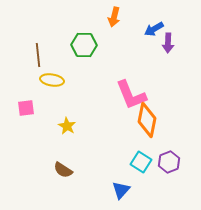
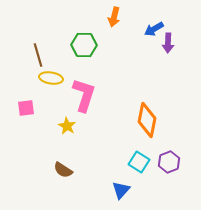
brown line: rotated 10 degrees counterclockwise
yellow ellipse: moved 1 px left, 2 px up
pink L-shape: moved 47 px left; rotated 140 degrees counterclockwise
cyan square: moved 2 px left
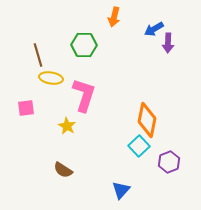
cyan square: moved 16 px up; rotated 15 degrees clockwise
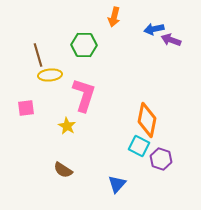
blue arrow: rotated 18 degrees clockwise
purple arrow: moved 3 px right, 3 px up; rotated 108 degrees clockwise
yellow ellipse: moved 1 px left, 3 px up; rotated 15 degrees counterclockwise
cyan square: rotated 20 degrees counterclockwise
purple hexagon: moved 8 px left, 3 px up; rotated 20 degrees counterclockwise
blue triangle: moved 4 px left, 6 px up
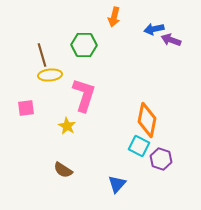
brown line: moved 4 px right
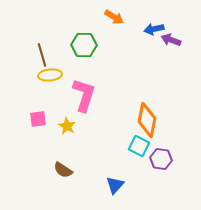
orange arrow: rotated 72 degrees counterclockwise
pink square: moved 12 px right, 11 px down
purple hexagon: rotated 10 degrees counterclockwise
blue triangle: moved 2 px left, 1 px down
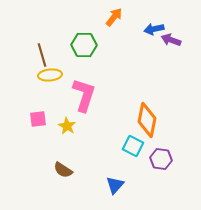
orange arrow: rotated 84 degrees counterclockwise
cyan square: moved 6 px left
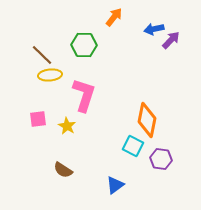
purple arrow: rotated 114 degrees clockwise
brown line: rotated 30 degrees counterclockwise
blue triangle: rotated 12 degrees clockwise
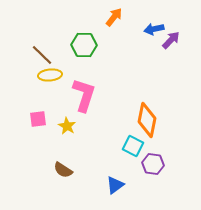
purple hexagon: moved 8 px left, 5 px down
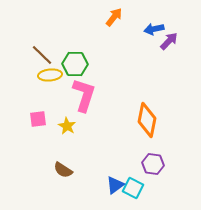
purple arrow: moved 2 px left, 1 px down
green hexagon: moved 9 px left, 19 px down
cyan square: moved 42 px down
